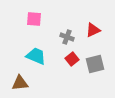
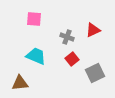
gray square: moved 9 px down; rotated 12 degrees counterclockwise
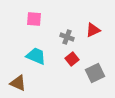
brown triangle: moved 2 px left; rotated 30 degrees clockwise
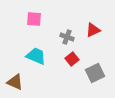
brown triangle: moved 3 px left, 1 px up
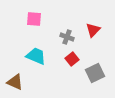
red triangle: rotated 21 degrees counterclockwise
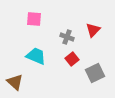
brown triangle: rotated 18 degrees clockwise
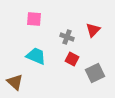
red square: rotated 24 degrees counterclockwise
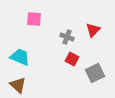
cyan trapezoid: moved 16 px left, 1 px down
brown triangle: moved 3 px right, 3 px down
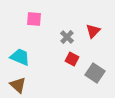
red triangle: moved 1 px down
gray cross: rotated 24 degrees clockwise
gray square: rotated 30 degrees counterclockwise
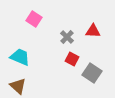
pink square: rotated 28 degrees clockwise
red triangle: rotated 49 degrees clockwise
gray square: moved 3 px left
brown triangle: moved 1 px down
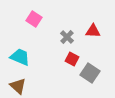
gray square: moved 2 px left
